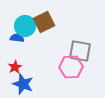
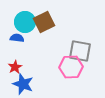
cyan circle: moved 4 px up
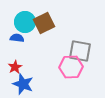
brown square: moved 1 px down
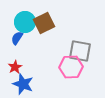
blue semicircle: rotated 64 degrees counterclockwise
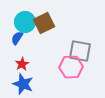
red star: moved 7 px right, 3 px up
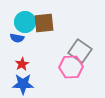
brown square: rotated 20 degrees clockwise
blue semicircle: rotated 112 degrees counterclockwise
gray square: rotated 25 degrees clockwise
blue star: rotated 20 degrees counterclockwise
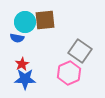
brown square: moved 1 px right, 3 px up
pink hexagon: moved 2 px left, 6 px down; rotated 20 degrees counterclockwise
blue star: moved 2 px right, 5 px up
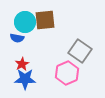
pink hexagon: moved 2 px left
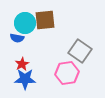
cyan circle: moved 1 px down
pink hexagon: rotated 15 degrees clockwise
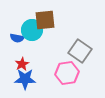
cyan circle: moved 7 px right, 7 px down
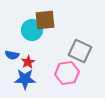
blue semicircle: moved 5 px left, 17 px down
gray square: rotated 10 degrees counterclockwise
red star: moved 6 px right, 2 px up
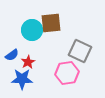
brown square: moved 6 px right, 3 px down
blue semicircle: rotated 48 degrees counterclockwise
blue star: moved 3 px left
